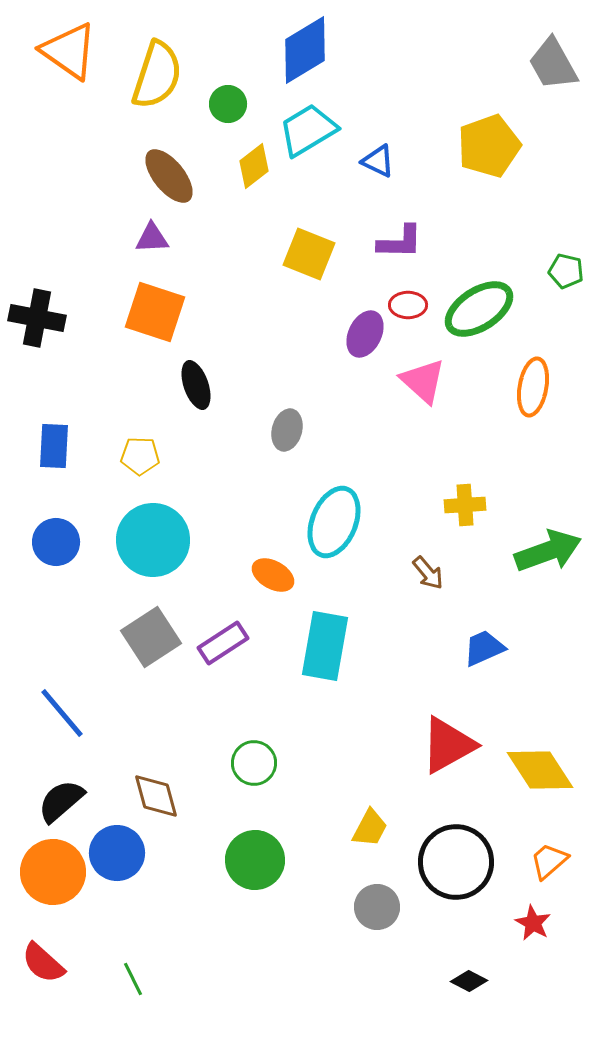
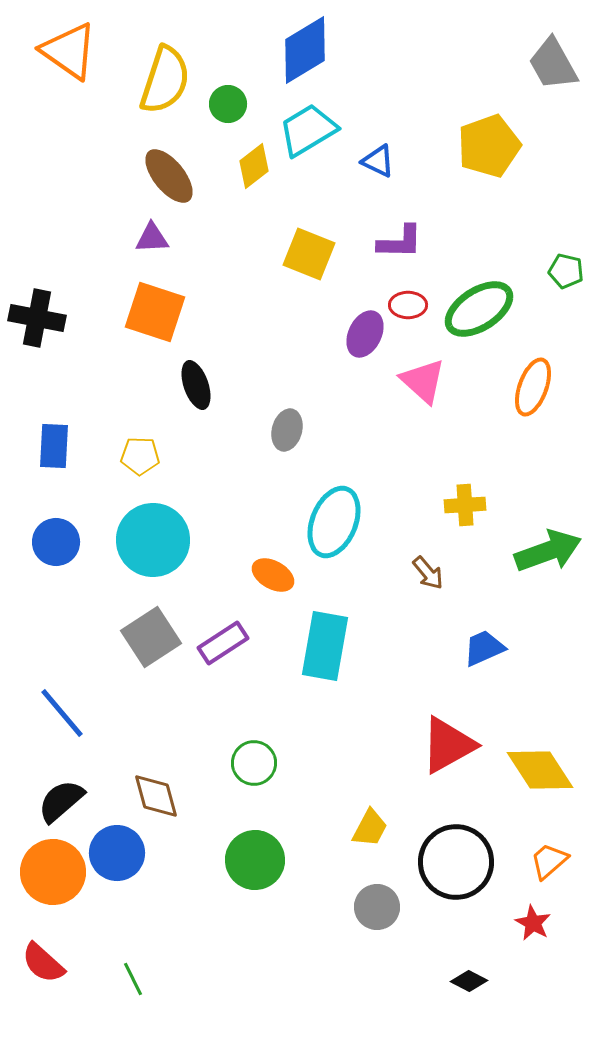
yellow semicircle at (157, 75): moved 8 px right, 5 px down
orange ellipse at (533, 387): rotated 10 degrees clockwise
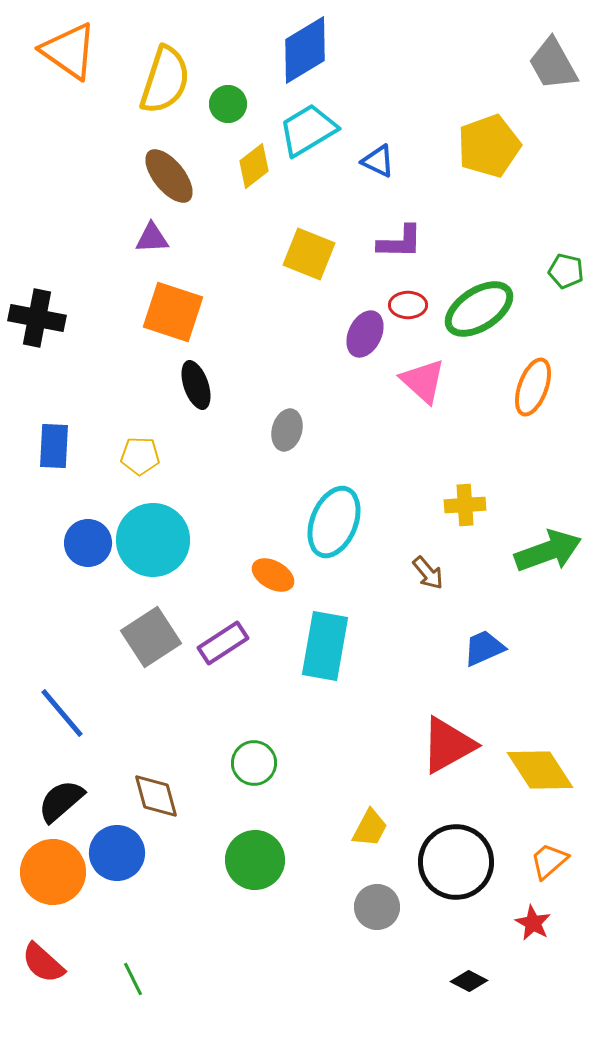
orange square at (155, 312): moved 18 px right
blue circle at (56, 542): moved 32 px right, 1 px down
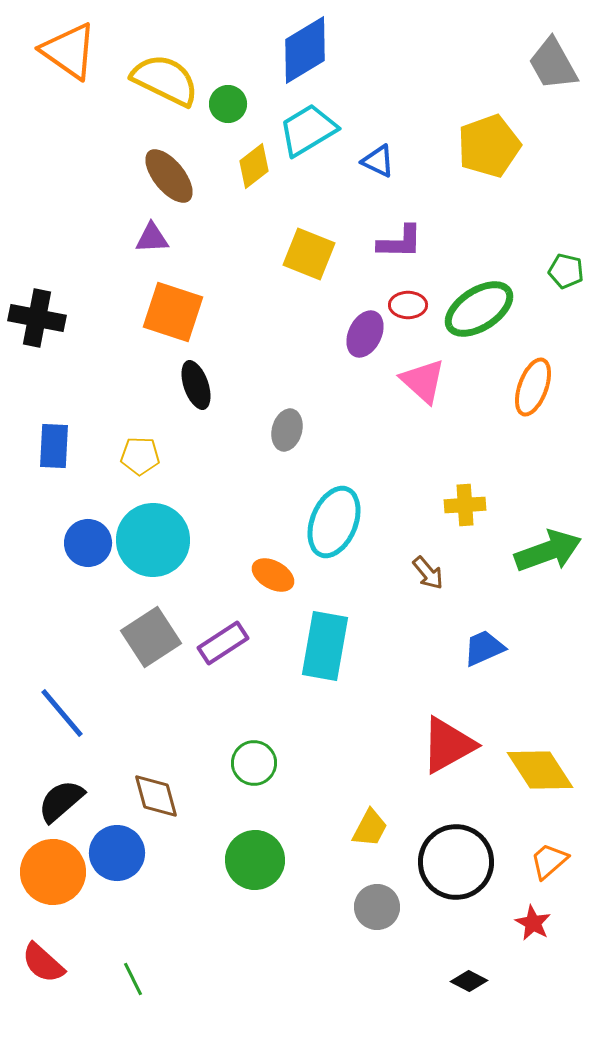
yellow semicircle at (165, 80): rotated 82 degrees counterclockwise
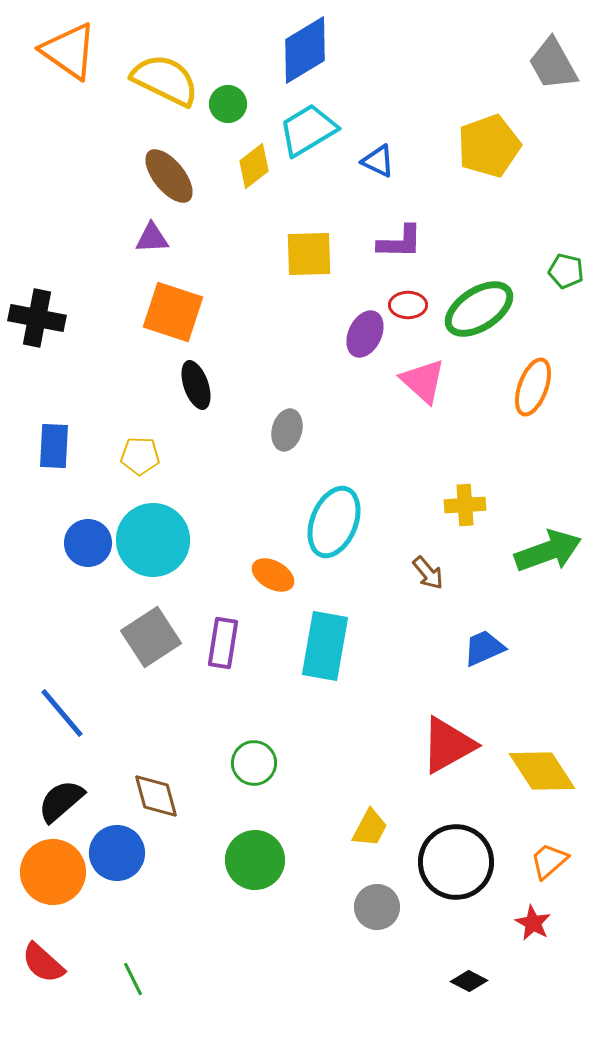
yellow square at (309, 254): rotated 24 degrees counterclockwise
purple rectangle at (223, 643): rotated 48 degrees counterclockwise
yellow diamond at (540, 770): moved 2 px right, 1 px down
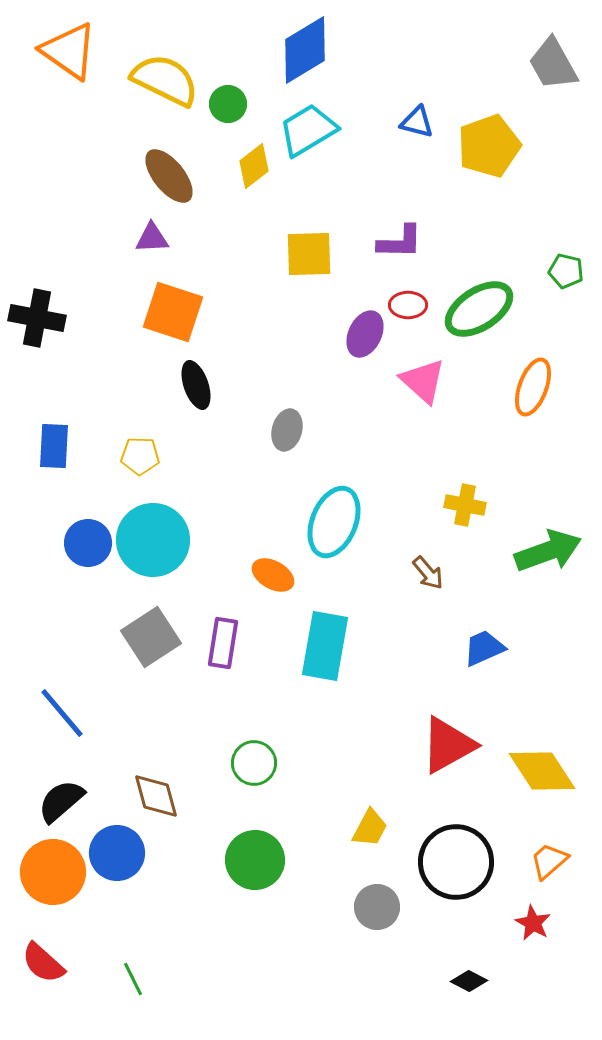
blue triangle at (378, 161): moved 39 px right, 39 px up; rotated 12 degrees counterclockwise
yellow cross at (465, 505): rotated 15 degrees clockwise
